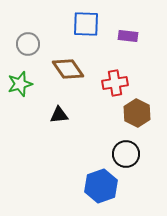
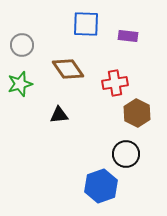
gray circle: moved 6 px left, 1 px down
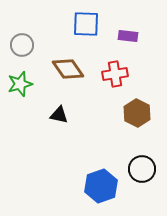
red cross: moved 9 px up
black triangle: rotated 18 degrees clockwise
black circle: moved 16 px right, 15 px down
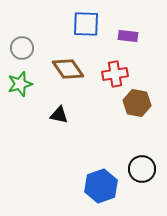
gray circle: moved 3 px down
brown hexagon: moved 10 px up; rotated 16 degrees counterclockwise
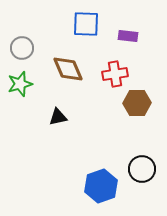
brown diamond: rotated 12 degrees clockwise
brown hexagon: rotated 12 degrees counterclockwise
black triangle: moved 1 px left, 2 px down; rotated 24 degrees counterclockwise
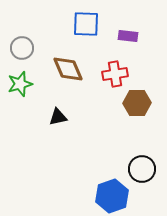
blue hexagon: moved 11 px right, 10 px down
